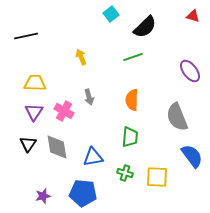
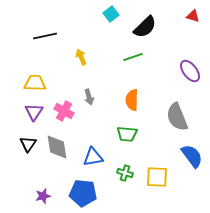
black line: moved 19 px right
green trapezoid: moved 3 px left, 3 px up; rotated 90 degrees clockwise
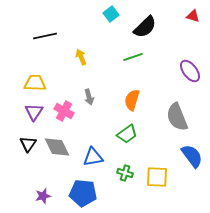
orange semicircle: rotated 15 degrees clockwise
green trapezoid: rotated 40 degrees counterclockwise
gray diamond: rotated 16 degrees counterclockwise
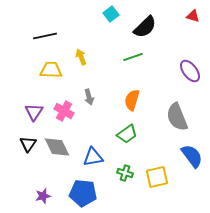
yellow trapezoid: moved 16 px right, 13 px up
yellow square: rotated 15 degrees counterclockwise
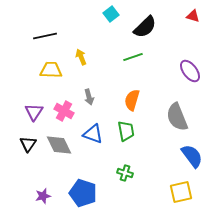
green trapezoid: moved 1 px left, 3 px up; rotated 65 degrees counterclockwise
gray diamond: moved 2 px right, 2 px up
blue triangle: moved 23 px up; rotated 30 degrees clockwise
yellow square: moved 24 px right, 15 px down
blue pentagon: rotated 12 degrees clockwise
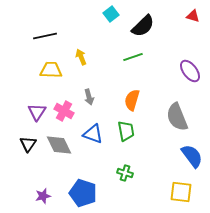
black semicircle: moved 2 px left, 1 px up
purple triangle: moved 3 px right
yellow square: rotated 20 degrees clockwise
